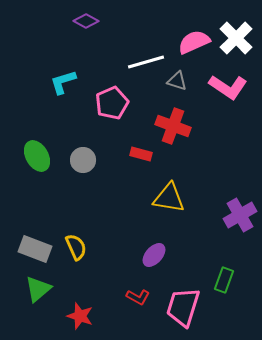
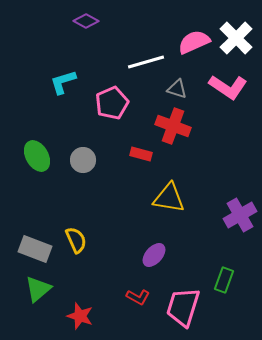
gray triangle: moved 8 px down
yellow semicircle: moved 7 px up
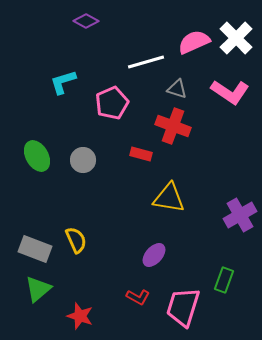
pink L-shape: moved 2 px right, 5 px down
